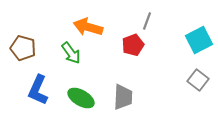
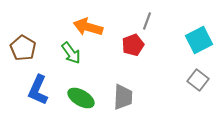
brown pentagon: rotated 15 degrees clockwise
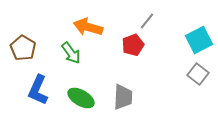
gray line: rotated 18 degrees clockwise
gray square: moved 6 px up
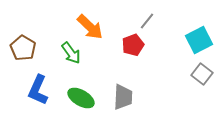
orange arrow: moved 2 px right; rotated 152 degrees counterclockwise
gray square: moved 4 px right
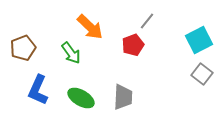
brown pentagon: rotated 20 degrees clockwise
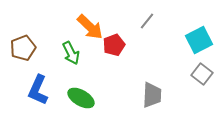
red pentagon: moved 19 px left
green arrow: rotated 10 degrees clockwise
gray trapezoid: moved 29 px right, 2 px up
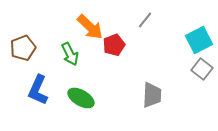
gray line: moved 2 px left, 1 px up
green arrow: moved 1 px left, 1 px down
gray square: moved 5 px up
